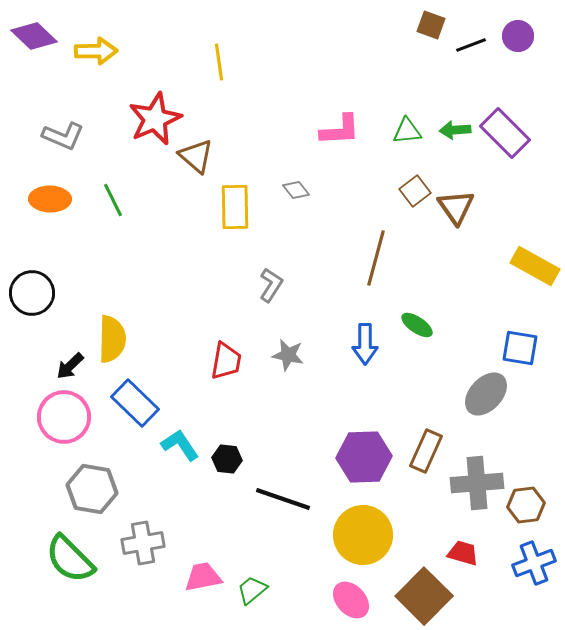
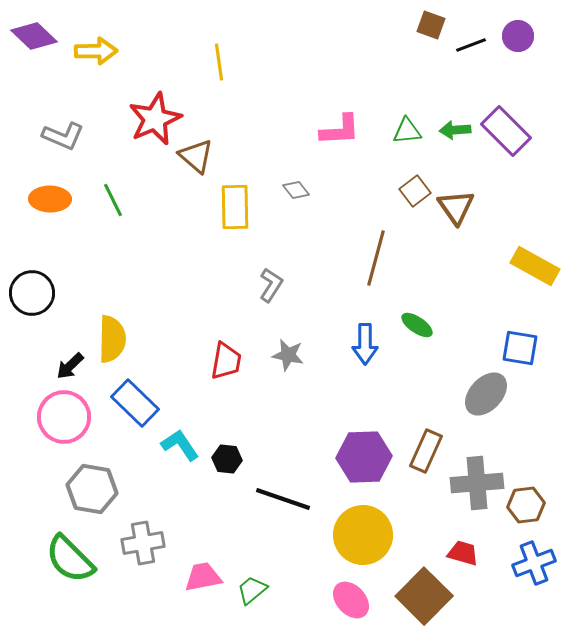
purple rectangle at (505, 133): moved 1 px right, 2 px up
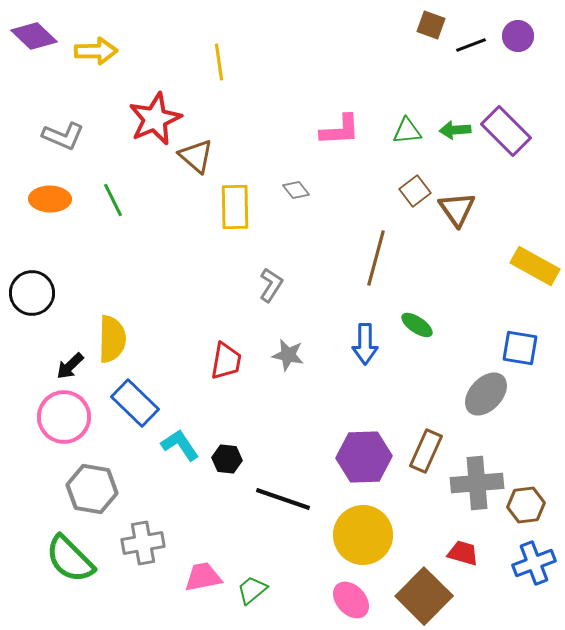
brown triangle at (456, 207): moved 1 px right, 2 px down
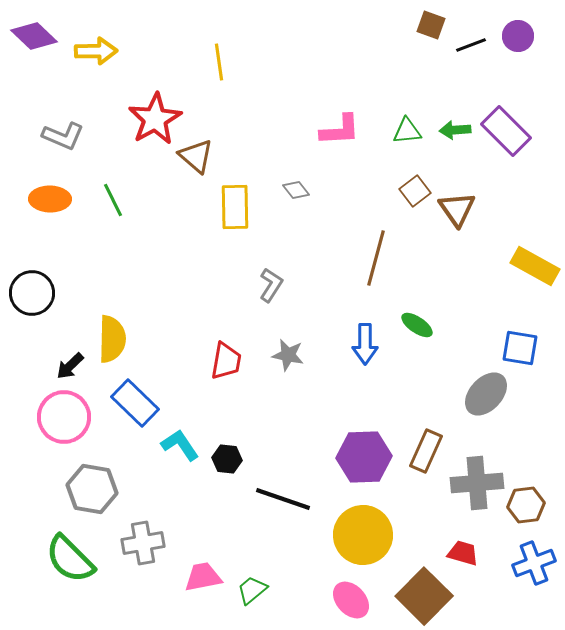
red star at (155, 119): rotated 6 degrees counterclockwise
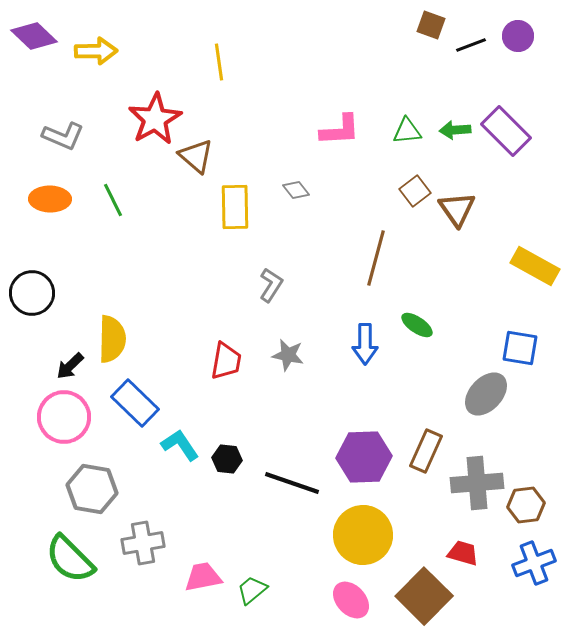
black line at (283, 499): moved 9 px right, 16 px up
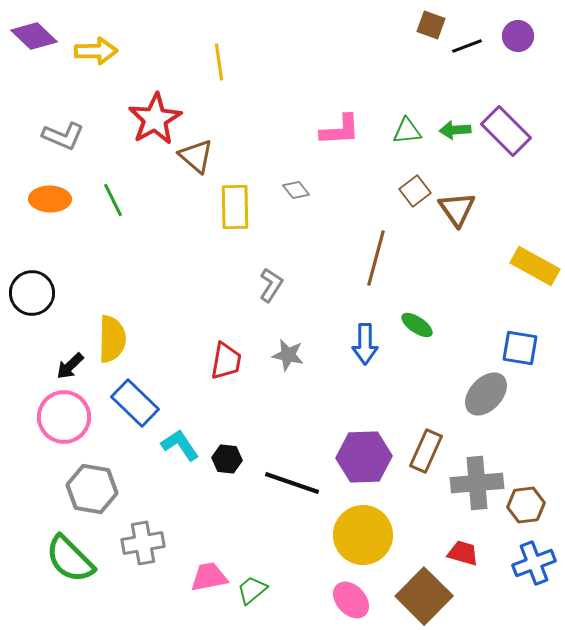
black line at (471, 45): moved 4 px left, 1 px down
pink trapezoid at (203, 577): moved 6 px right
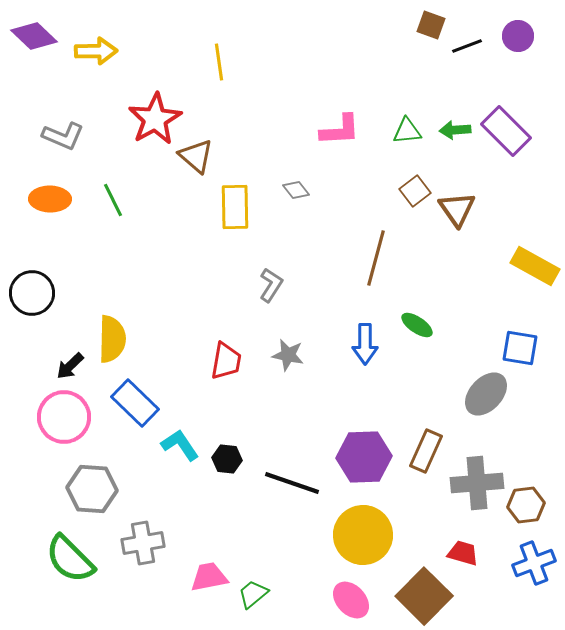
gray hexagon at (92, 489): rotated 6 degrees counterclockwise
green trapezoid at (252, 590): moved 1 px right, 4 px down
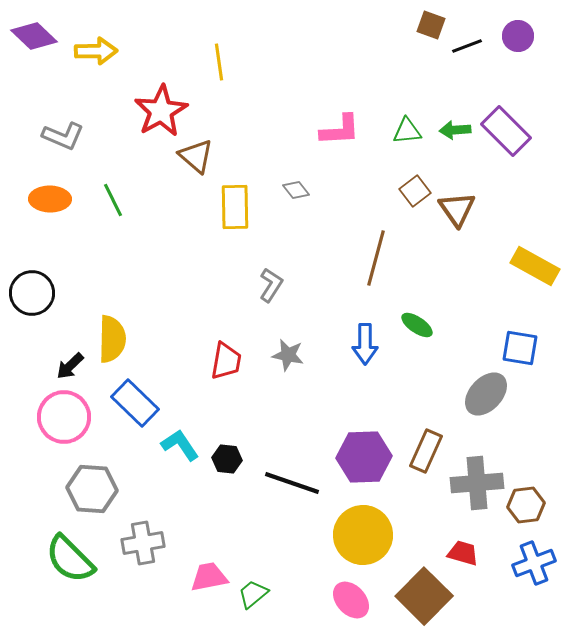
red star at (155, 119): moved 6 px right, 8 px up
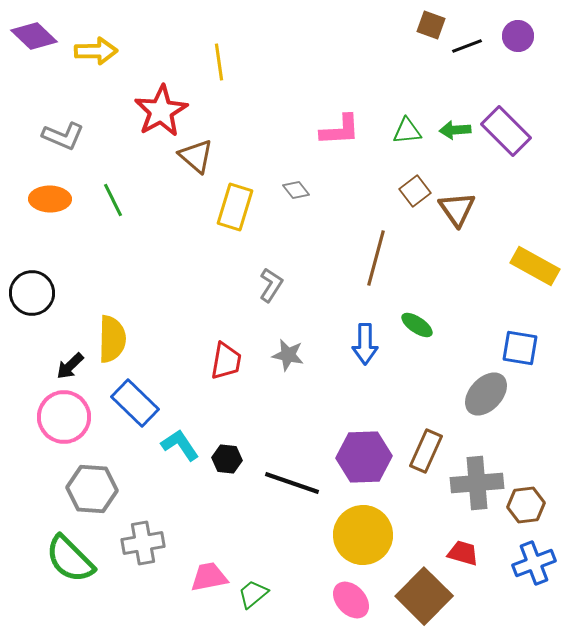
yellow rectangle at (235, 207): rotated 18 degrees clockwise
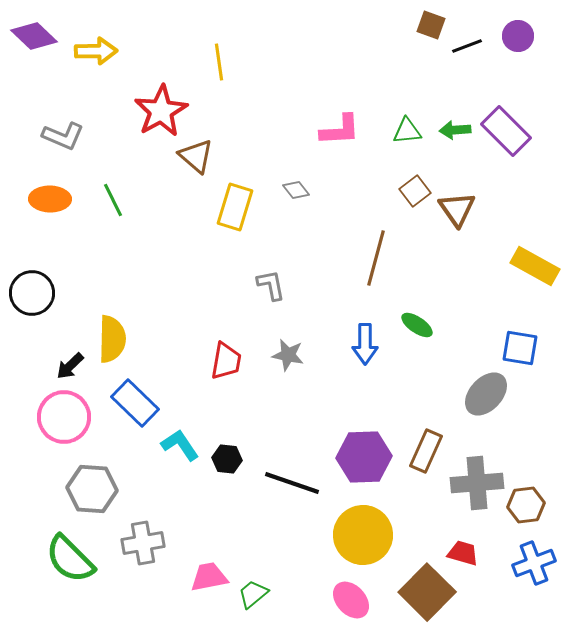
gray L-shape at (271, 285): rotated 44 degrees counterclockwise
brown square at (424, 596): moved 3 px right, 4 px up
